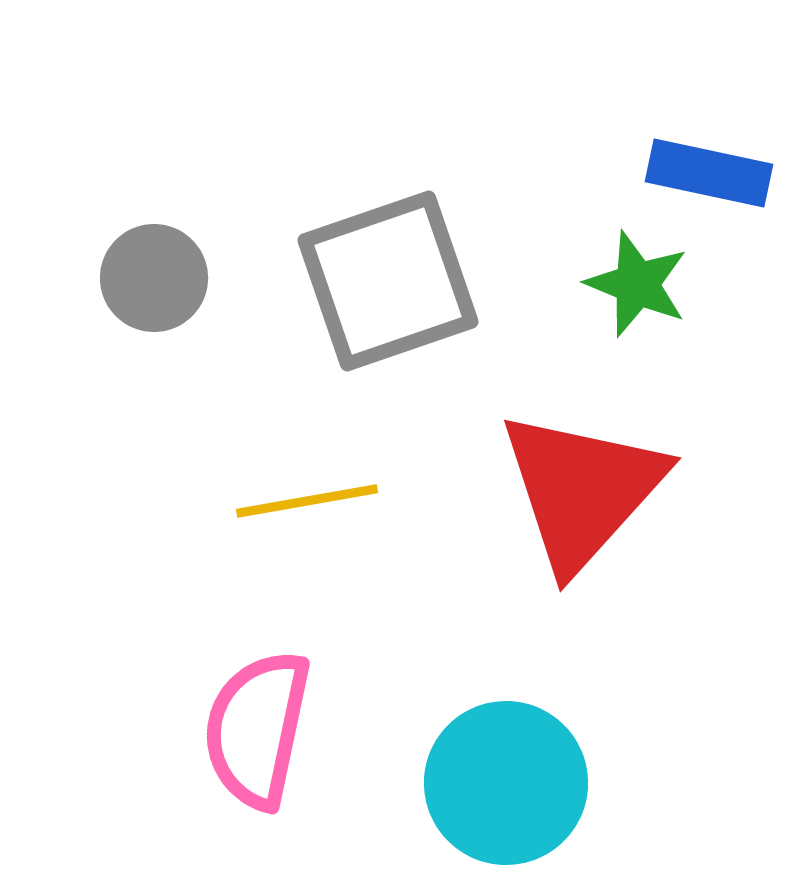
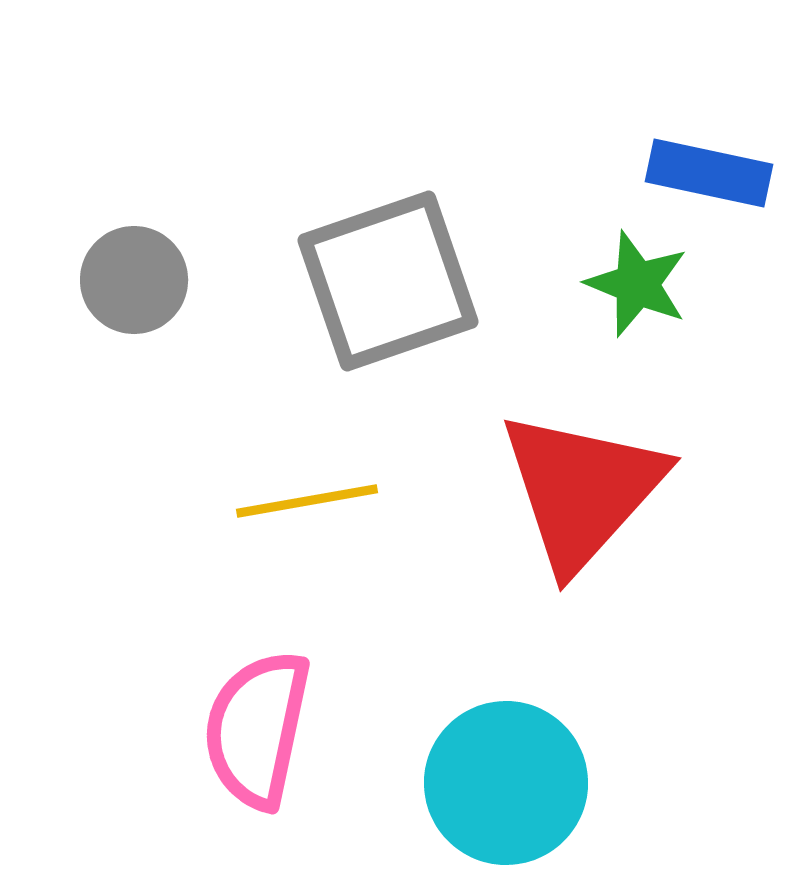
gray circle: moved 20 px left, 2 px down
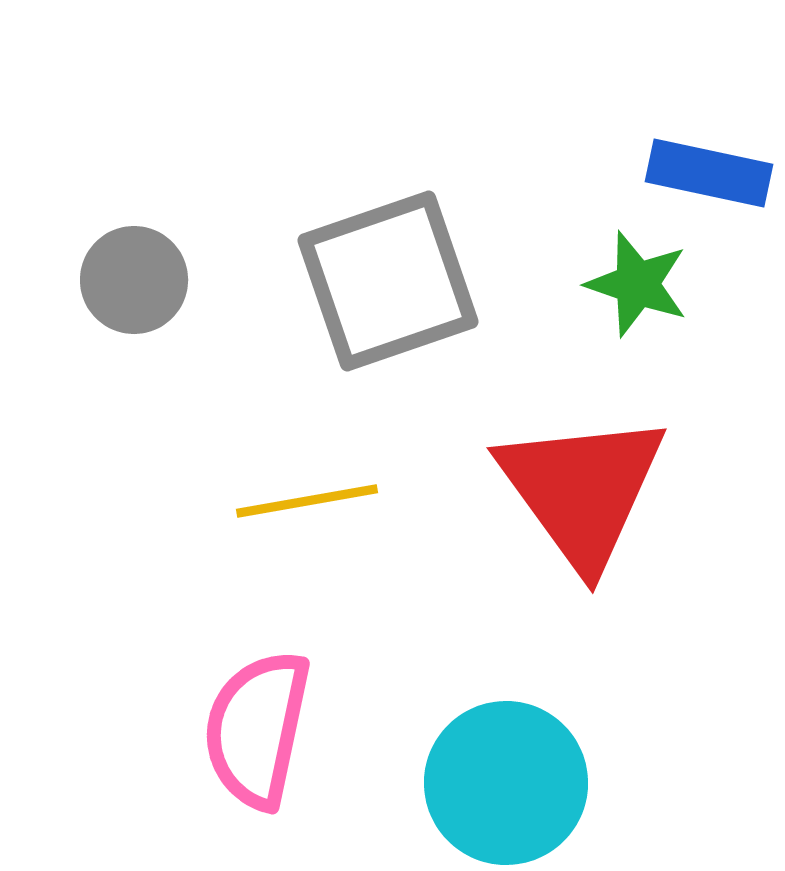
green star: rotated 3 degrees counterclockwise
red triangle: rotated 18 degrees counterclockwise
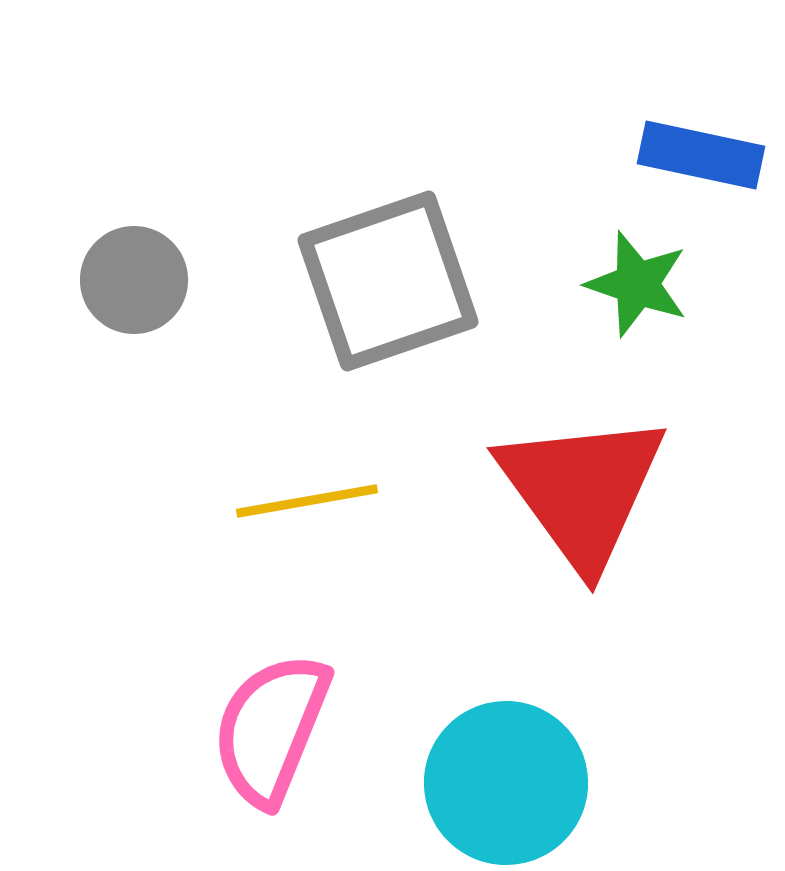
blue rectangle: moved 8 px left, 18 px up
pink semicircle: moved 14 px right; rotated 10 degrees clockwise
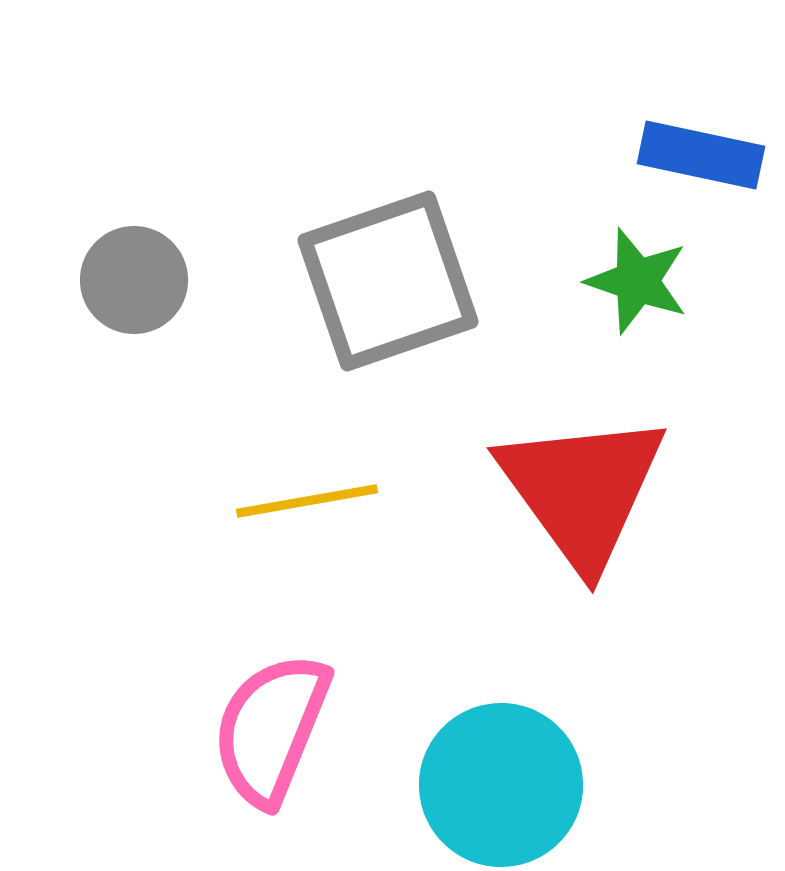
green star: moved 3 px up
cyan circle: moved 5 px left, 2 px down
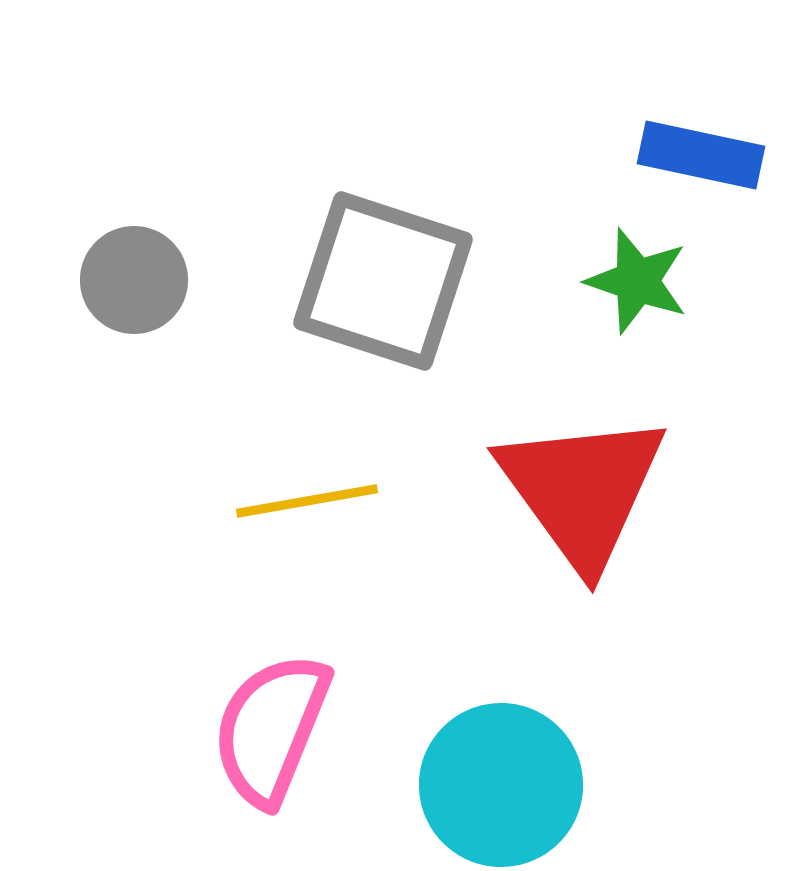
gray square: moved 5 px left; rotated 37 degrees clockwise
